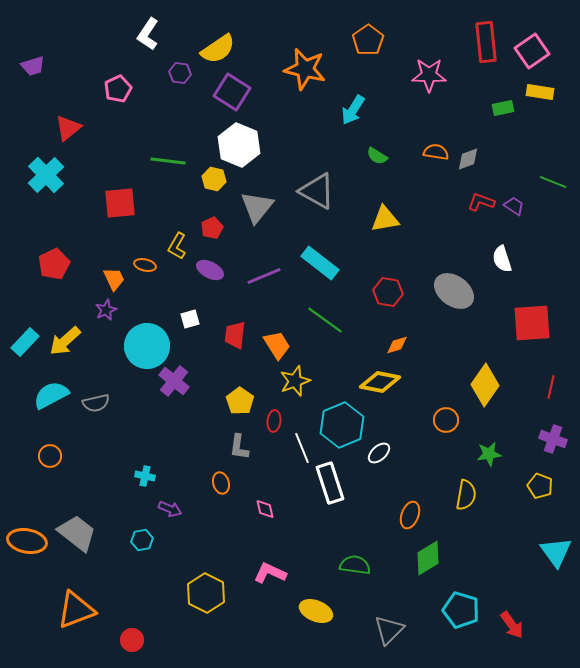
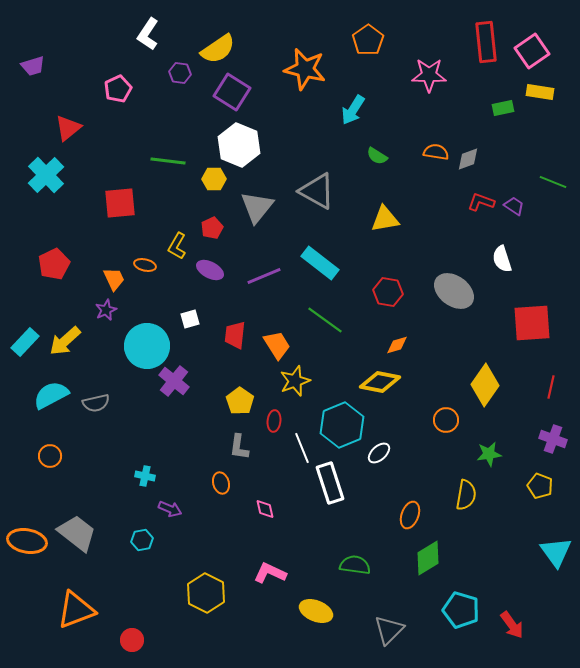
yellow hexagon at (214, 179): rotated 15 degrees counterclockwise
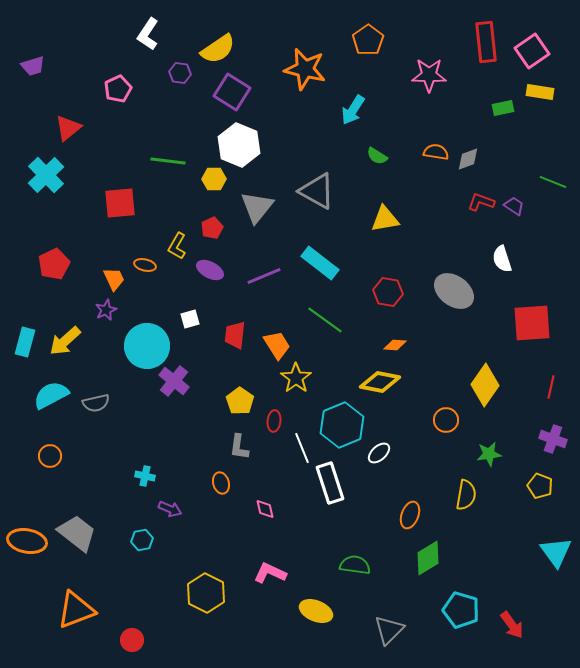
cyan rectangle at (25, 342): rotated 28 degrees counterclockwise
orange diamond at (397, 345): moved 2 px left; rotated 20 degrees clockwise
yellow star at (295, 381): moved 1 px right, 3 px up; rotated 16 degrees counterclockwise
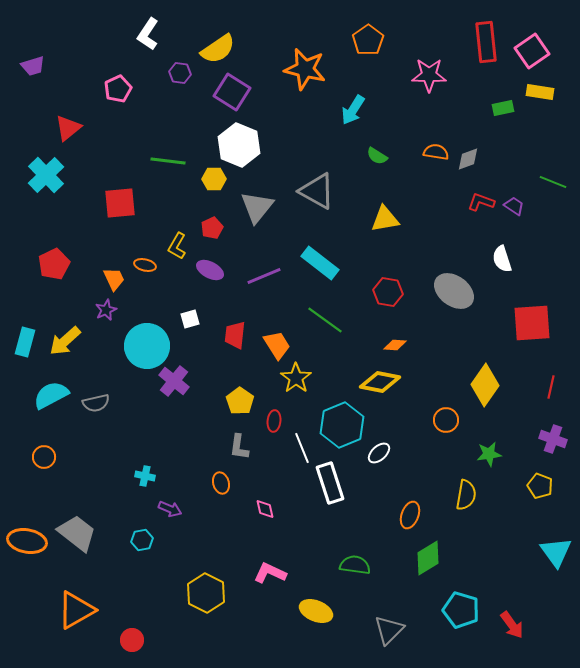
orange circle at (50, 456): moved 6 px left, 1 px down
orange triangle at (76, 610): rotated 9 degrees counterclockwise
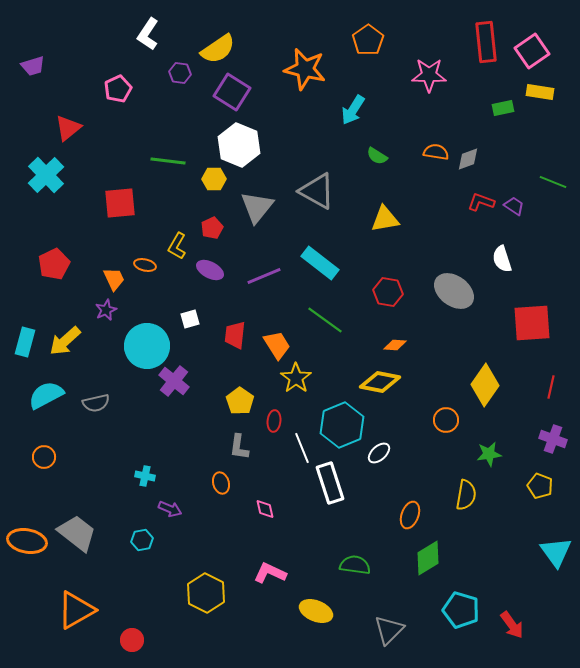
cyan semicircle at (51, 395): moved 5 px left
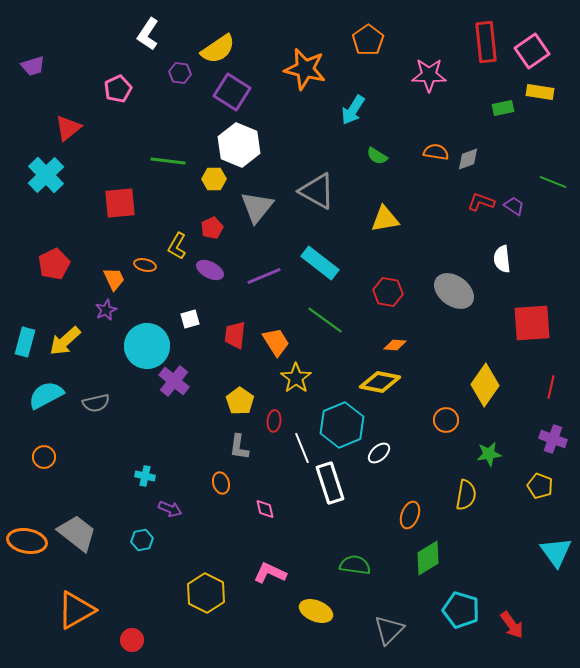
white semicircle at (502, 259): rotated 12 degrees clockwise
orange trapezoid at (277, 345): moved 1 px left, 3 px up
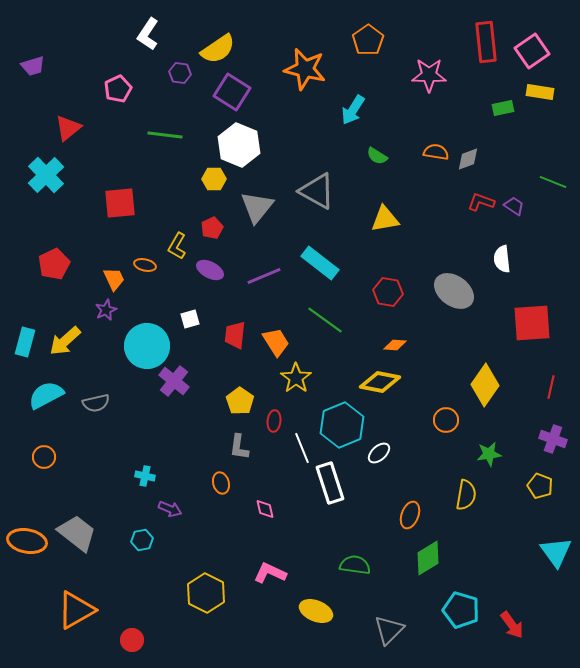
green line at (168, 161): moved 3 px left, 26 px up
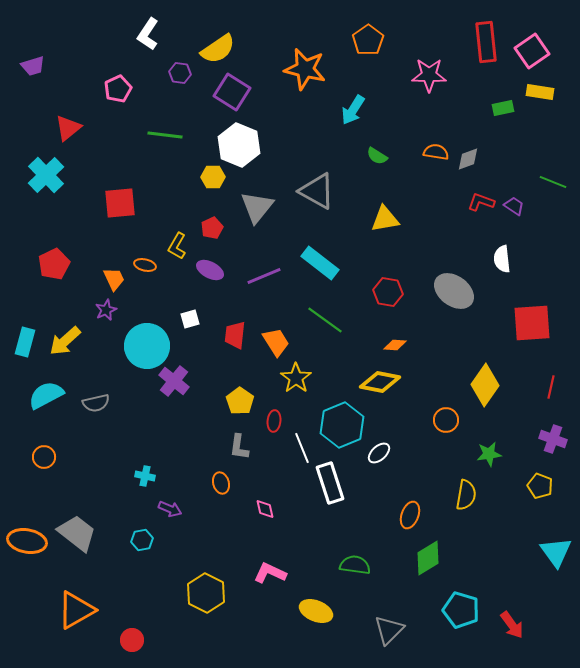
yellow hexagon at (214, 179): moved 1 px left, 2 px up
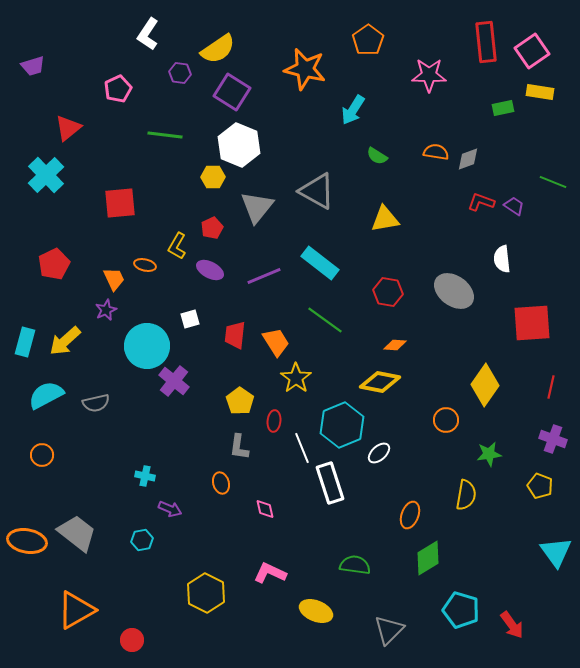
orange circle at (44, 457): moved 2 px left, 2 px up
